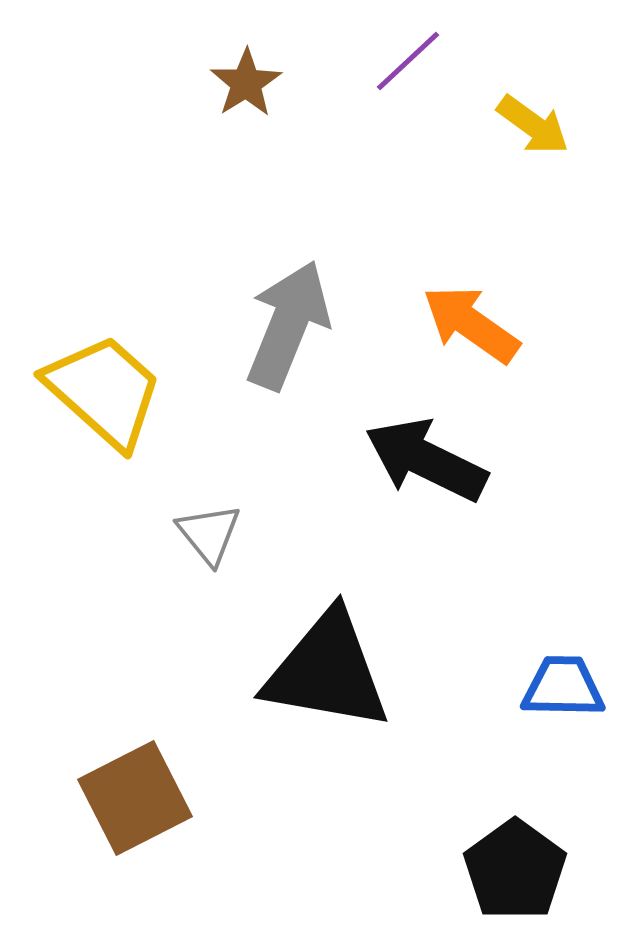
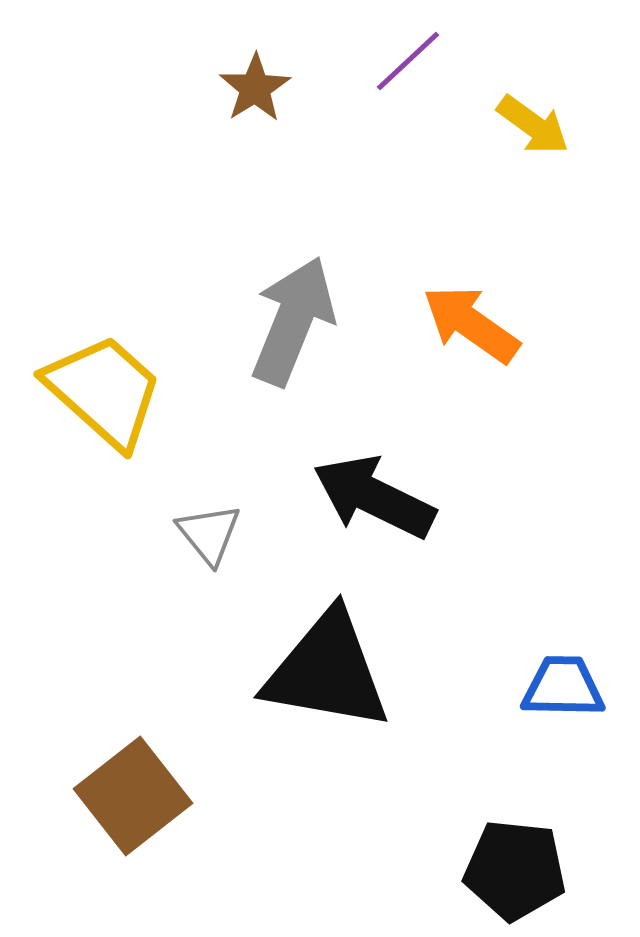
brown star: moved 9 px right, 5 px down
gray arrow: moved 5 px right, 4 px up
black arrow: moved 52 px left, 37 px down
brown square: moved 2 px left, 2 px up; rotated 11 degrees counterclockwise
black pentagon: rotated 30 degrees counterclockwise
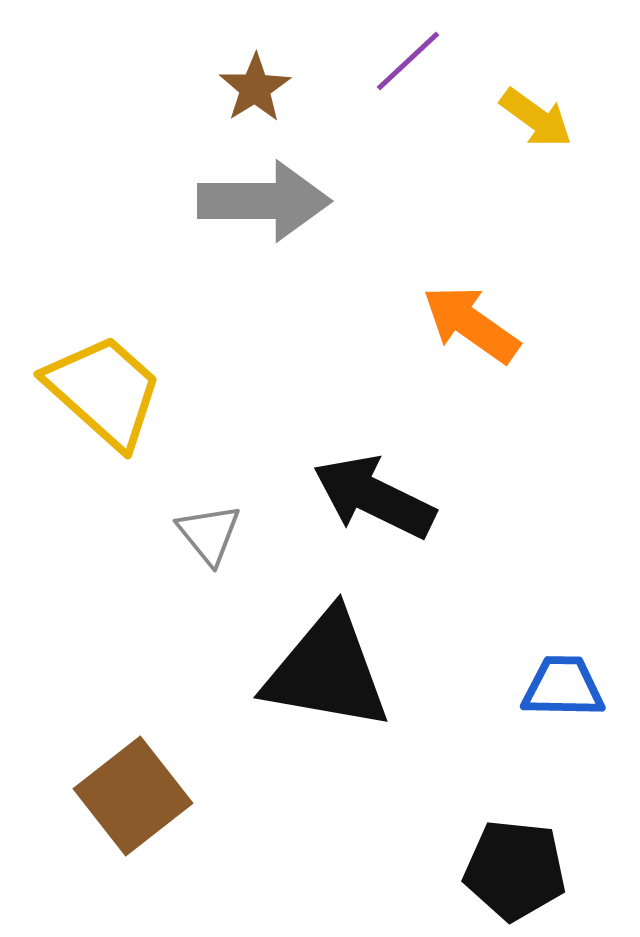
yellow arrow: moved 3 px right, 7 px up
gray arrow: moved 29 px left, 120 px up; rotated 68 degrees clockwise
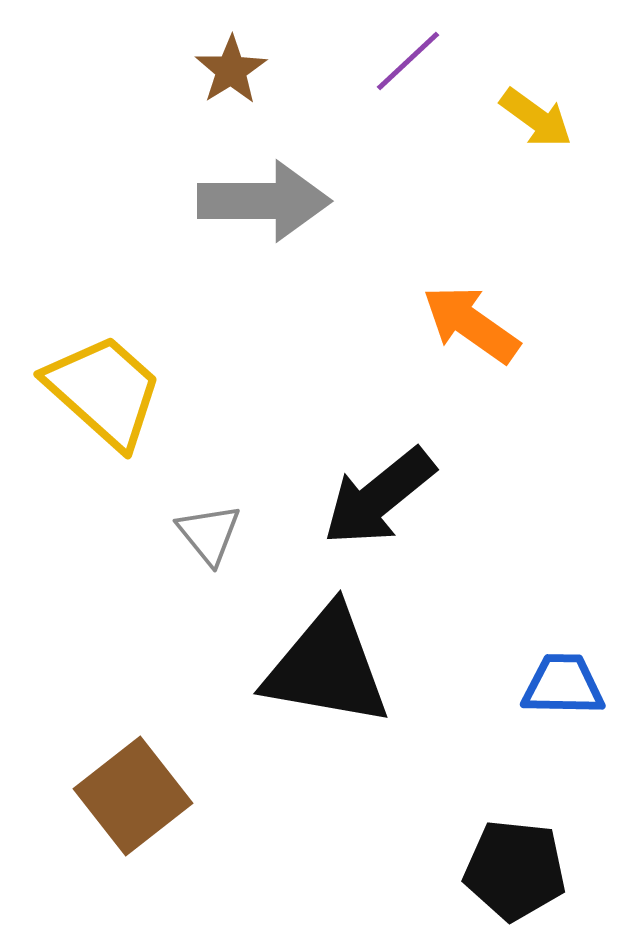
brown star: moved 24 px left, 18 px up
black arrow: moved 5 px right; rotated 65 degrees counterclockwise
black triangle: moved 4 px up
blue trapezoid: moved 2 px up
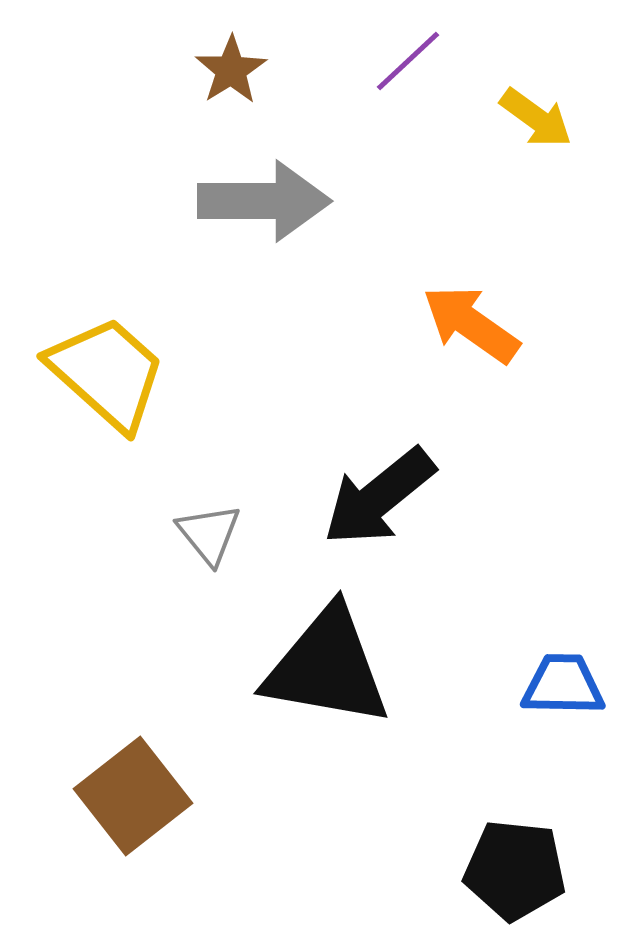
yellow trapezoid: moved 3 px right, 18 px up
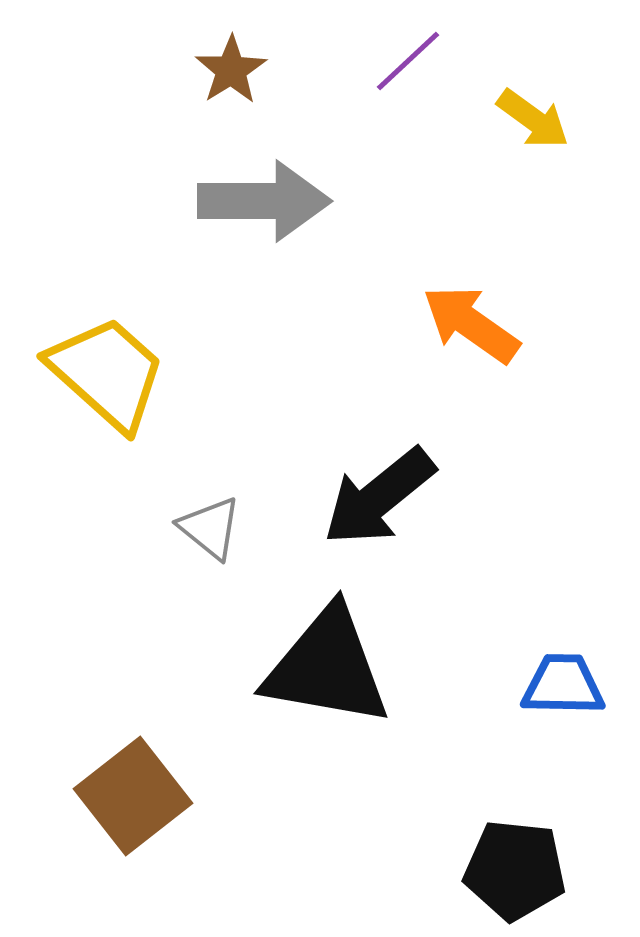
yellow arrow: moved 3 px left, 1 px down
gray triangle: moved 1 px right, 6 px up; rotated 12 degrees counterclockwise
